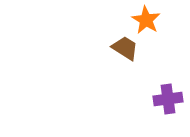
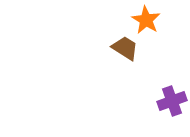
purple cross: moved 4 px right, 2 px down; rotated 12 degrees counterclockwise
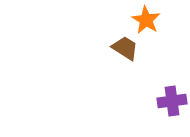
purple cross: rotated 12 degrees clockwise
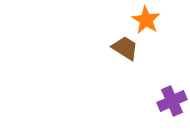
purple cross: rotated 16 degrees counterclockwise
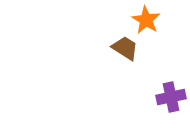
purple cross: moved 1 px left, 4 px up; rotated 12 degrees clockwise
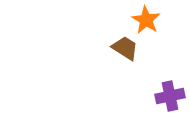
purple cross: moved 1 px left, 1 px up
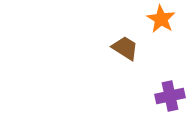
orange star: moved 15 px right, 1 px up
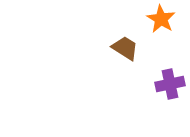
purple cross: moved 12 px up
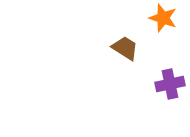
orange star: moved 2 px right, 1 px up; rotated 12 degrees counterclockwise
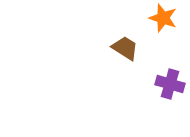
purple cross: rotated 28 degrees clockwise
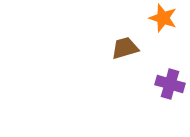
brown trapezoid: rotated 48 degrees counterclockwise
